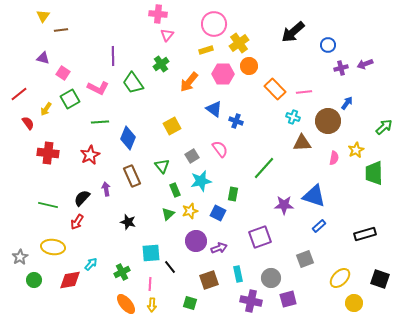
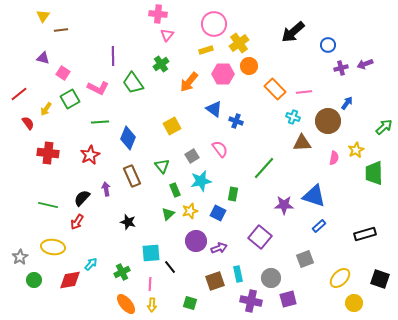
purple square at (260, 237): rotated 30 degrees counterclockwise
brown square at (209, 280): moved 6 px right, 1 px down
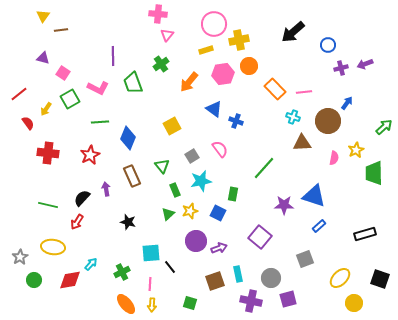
yellow cross at (239, 43): moved 3 px up; rotated 24 degrees clockwise
pink hexagon at (223, 74): rotated 10 degrees counterclockwise
green trapezoid at (133, 83): rotated 15 degrees clockwise
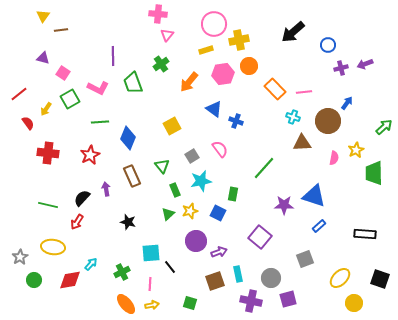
black rectangle at (365, 234): rotated 20 degrees clockwise
purple arrow at (219, 248): moved 4 px down
yellow arrow at (152, 305): rotated 104 degrees counterclockwise
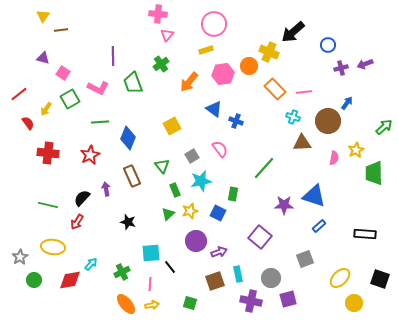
yellow cross at (239, 40): moved 30 px right, 12 px down; rotated 36 degrees clockwise
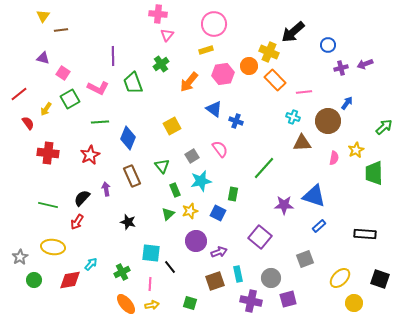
orange rectangle at (275, 89): moved 9 px up
cyan square at (151, 253): rotated 12 degrees clockwise
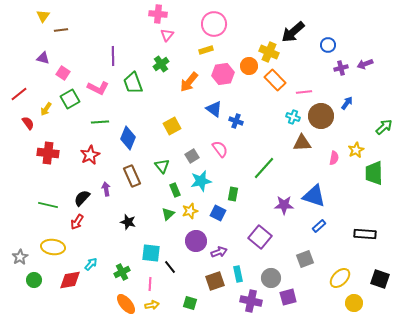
brown circle at (328, 121): moved 7 px left, 5 px up
purple square at (288, 299): moved 2 px up
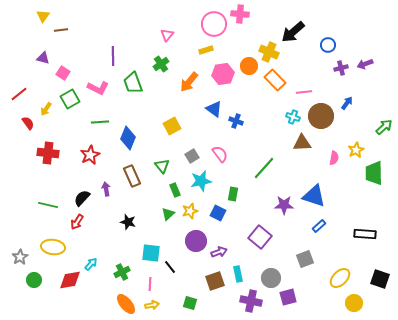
pink cross at (158, 14): moved 82 px right
pink semicircle at (220, 149): moved 5 px down
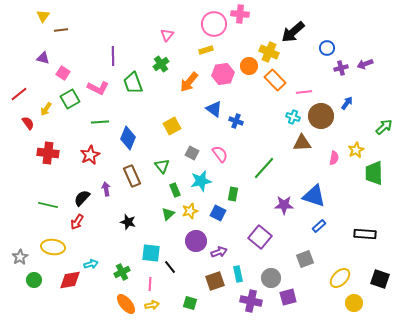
blue circle at (328, 45): moved 1 px left, 3 px down
gray square at (192, 156): moved 3 px up; rotated 32 degrees counterclockwise
cyan arrow at (91, 264): rotated 32 degrees clockwise
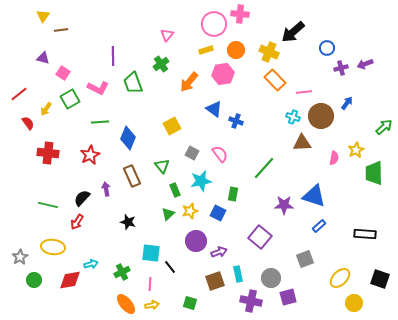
orange circle at (249, 66): moved 13 px left, 16 px up
